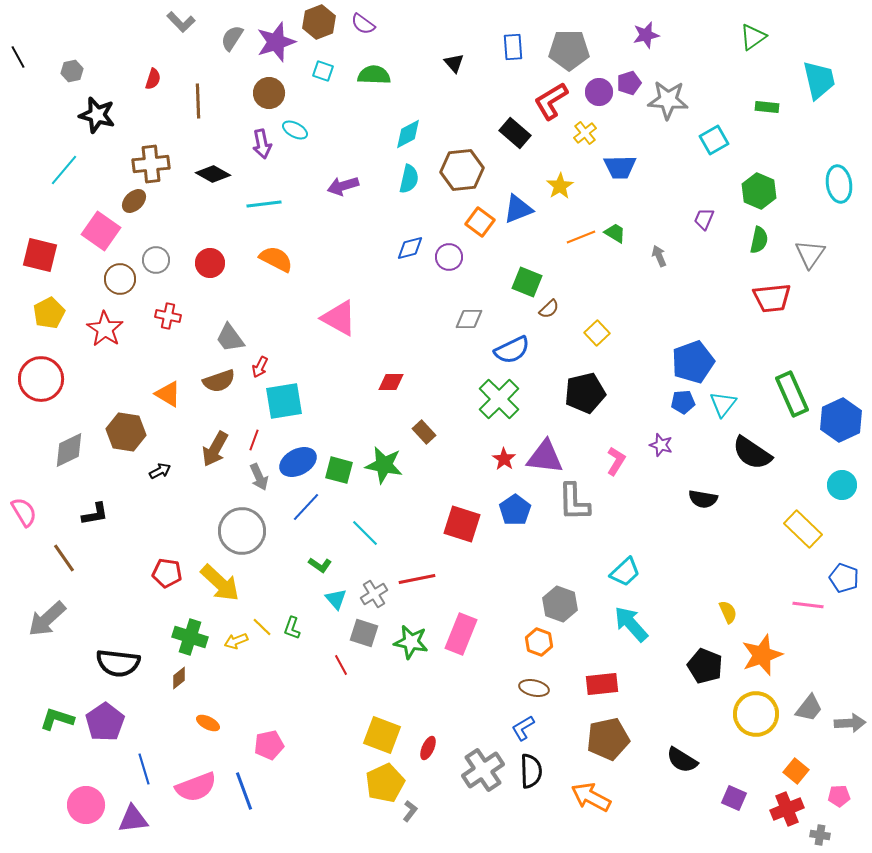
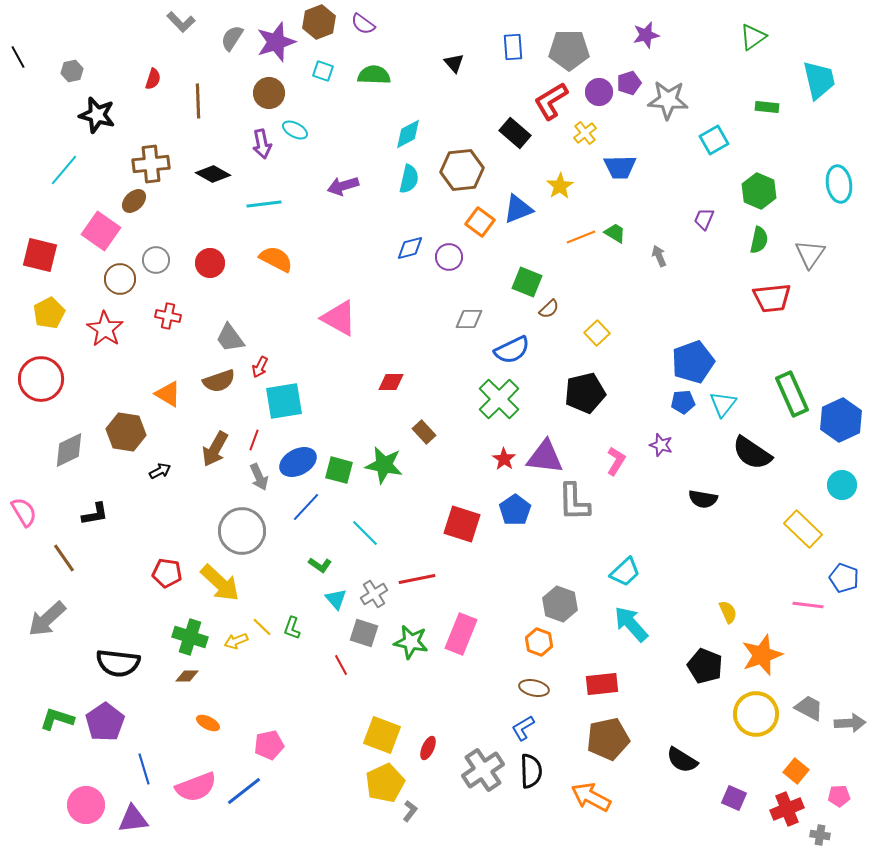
brown diamond at (179, 678): moved 8 px right, 2 px up; rotated 40 degrees clockwise
gray trapezoid at (809, 708): rotated 100 degrees counterclockwise
blue line at (244, 791): rotated 72 degrees clockwise
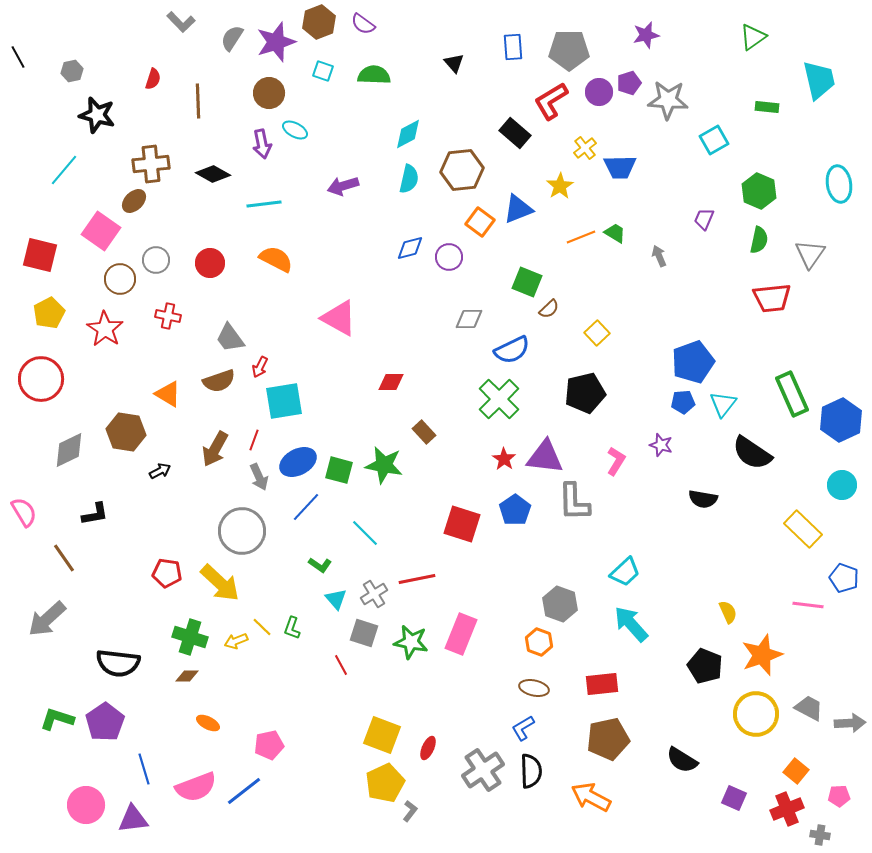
yellow cross at (585, 133): moved 15 px down
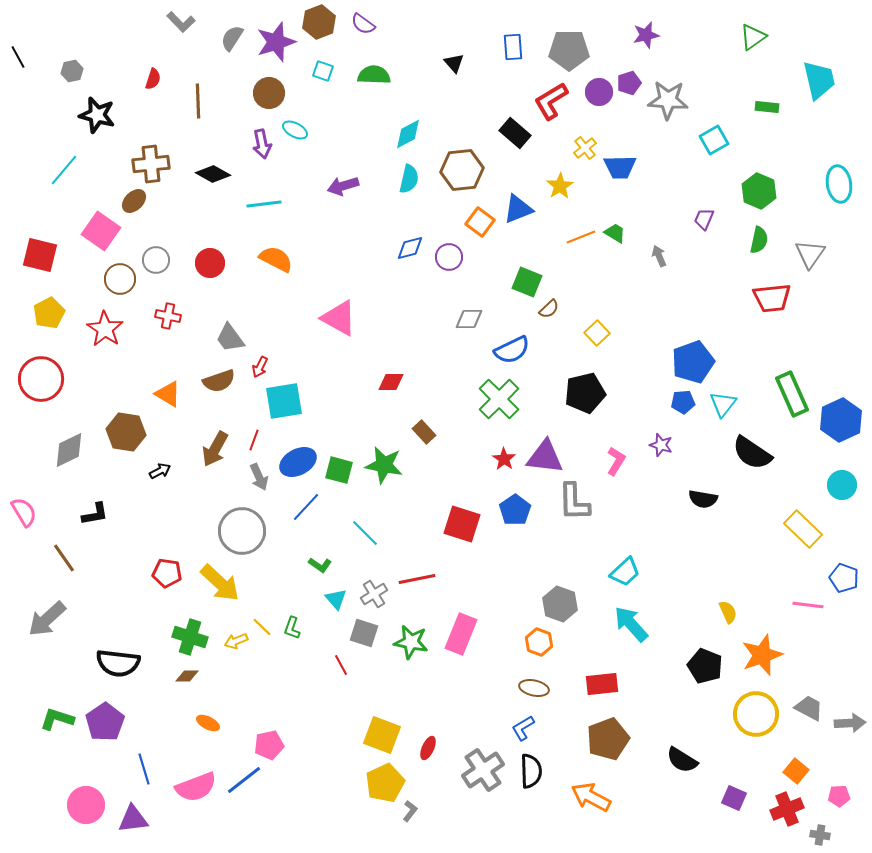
brown pentagon at (608, 739): rotated 9 degrees counterclockwise
blue line at (244, 791): moved 11 px up
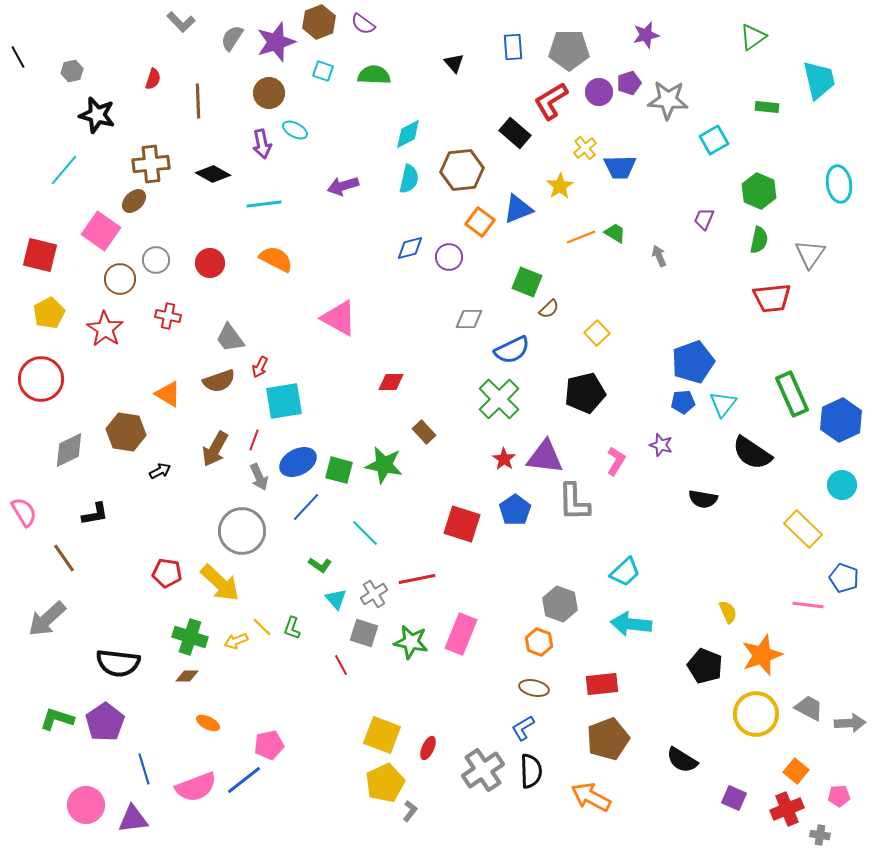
cyan arrow at (631, 624): rotated 42 degrees counterclockwise
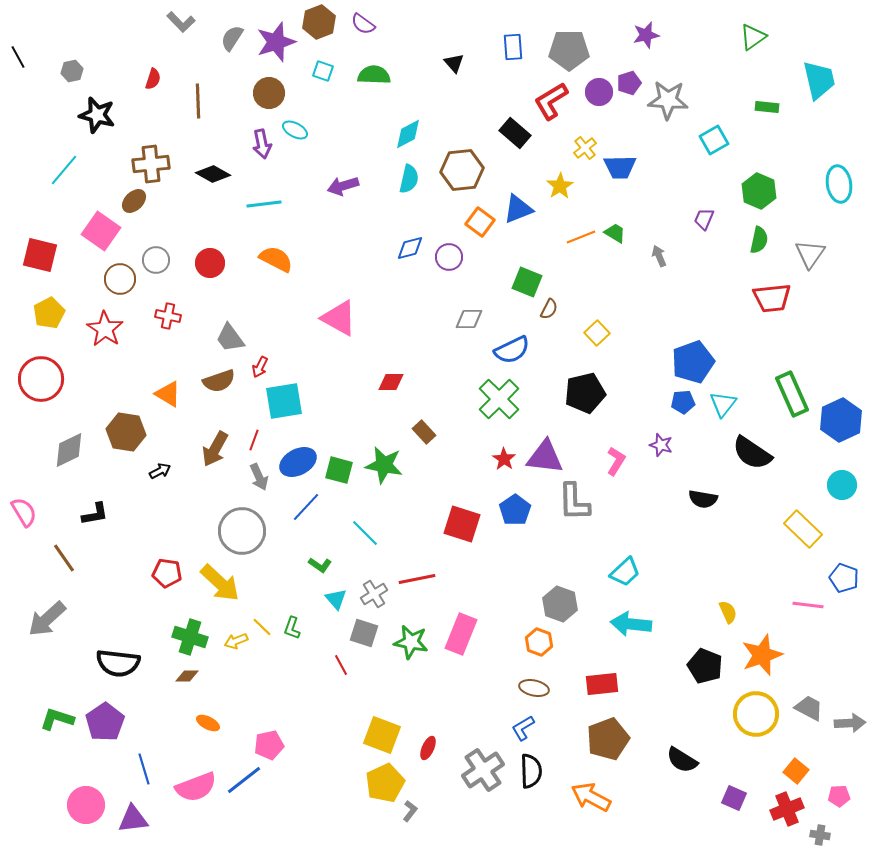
brown semicircle at (549, 309): rotated 20 degrees counterclockwise
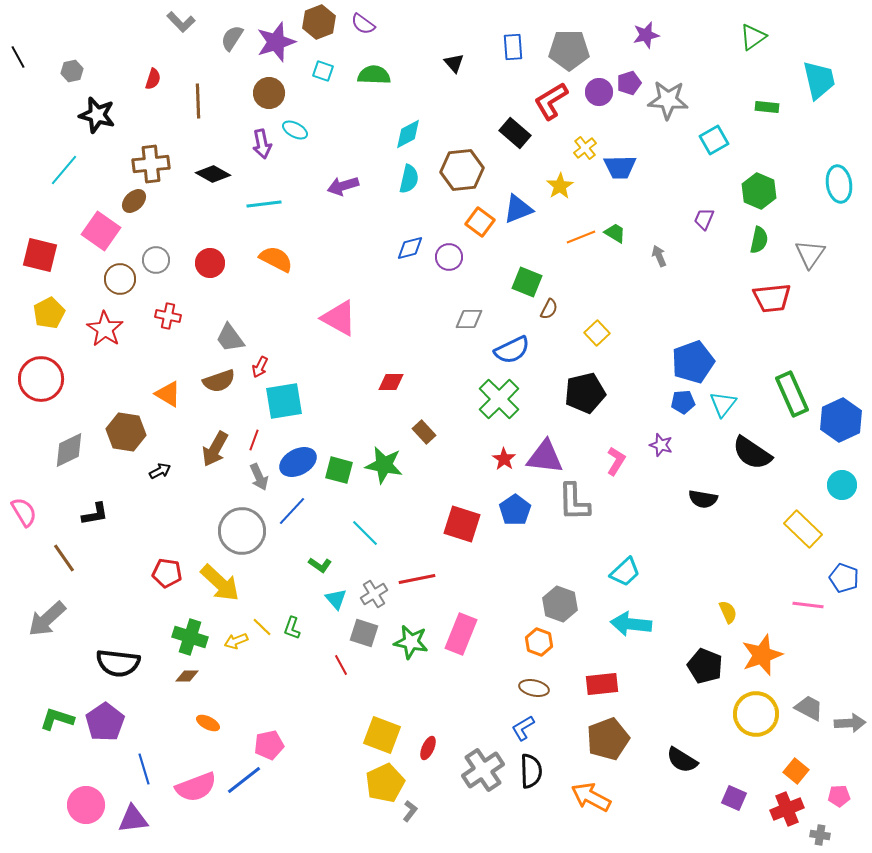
blue line at (306, 507): moved 14 px left, 4 px down
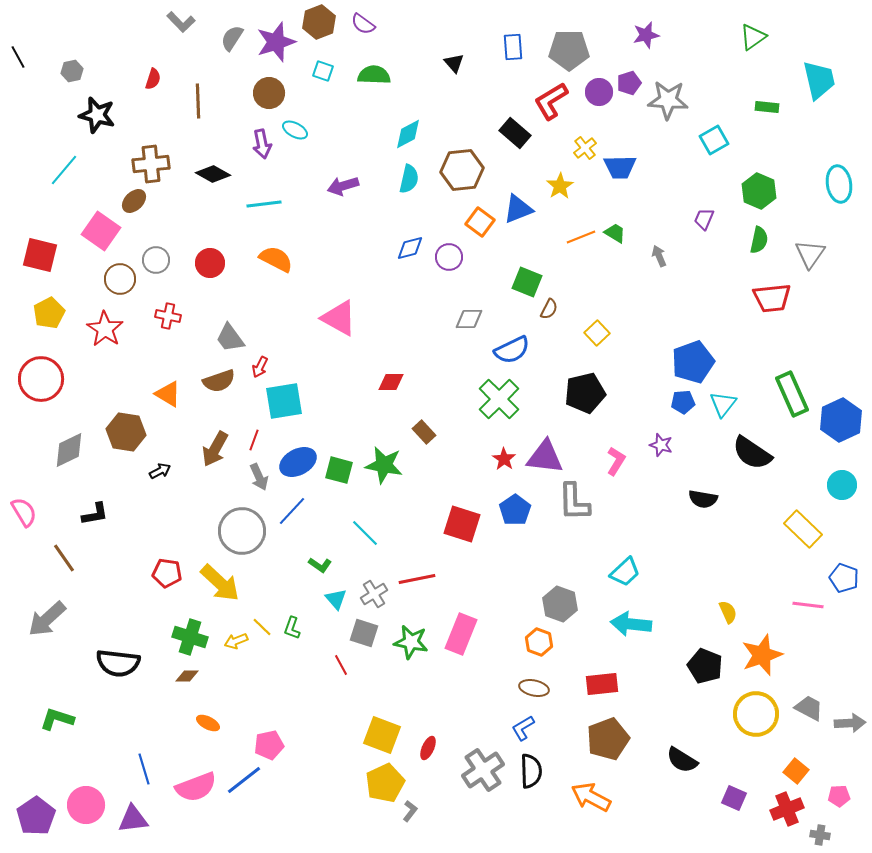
purple pentagon at (105, 722): moved 69 px left, 94 px down
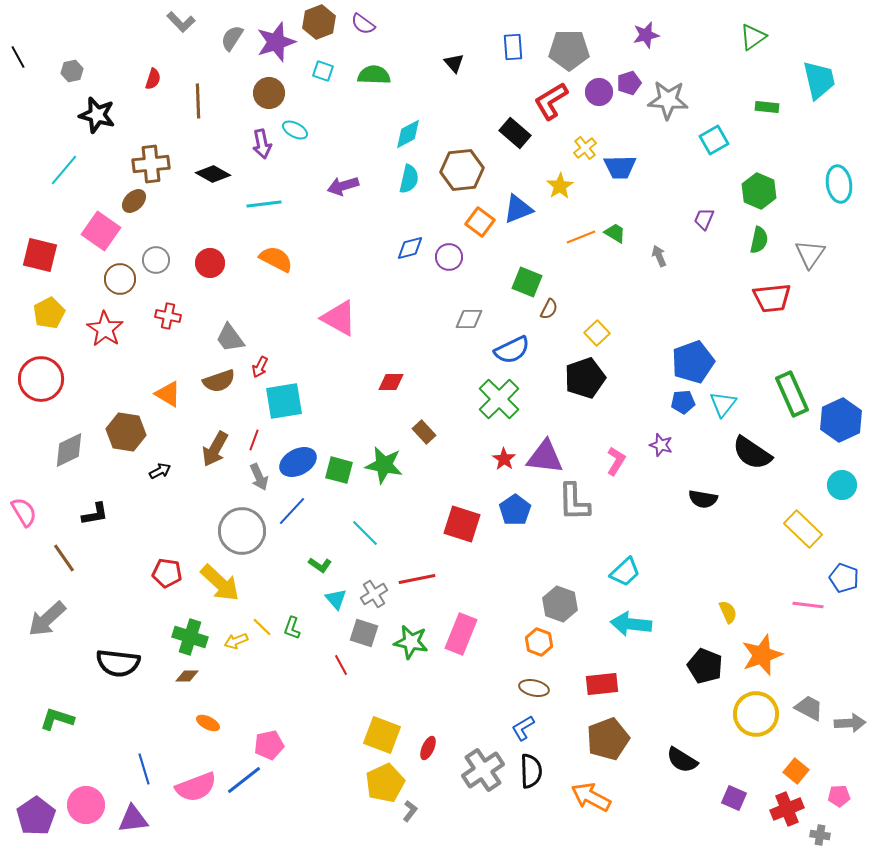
black pentagon at (585, 393): moved 15 px up; rotated 6 degrees counterclockwise
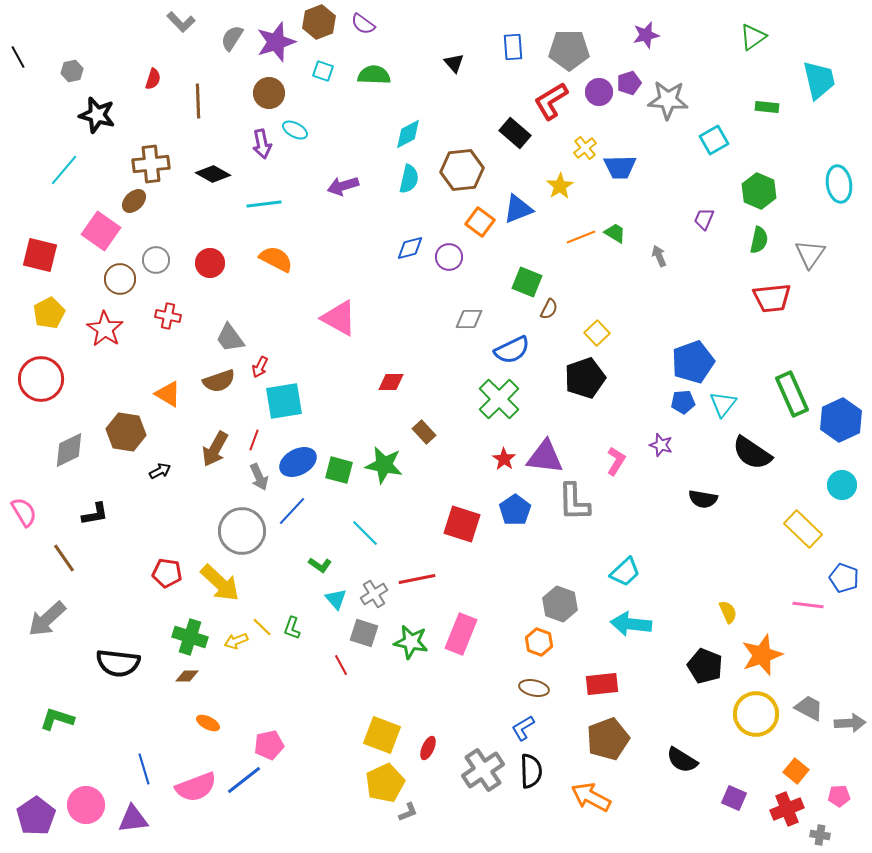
gray L-shape at (410, 811): moved 2 px left, 1 px down; rotated 30 degrees clockwise
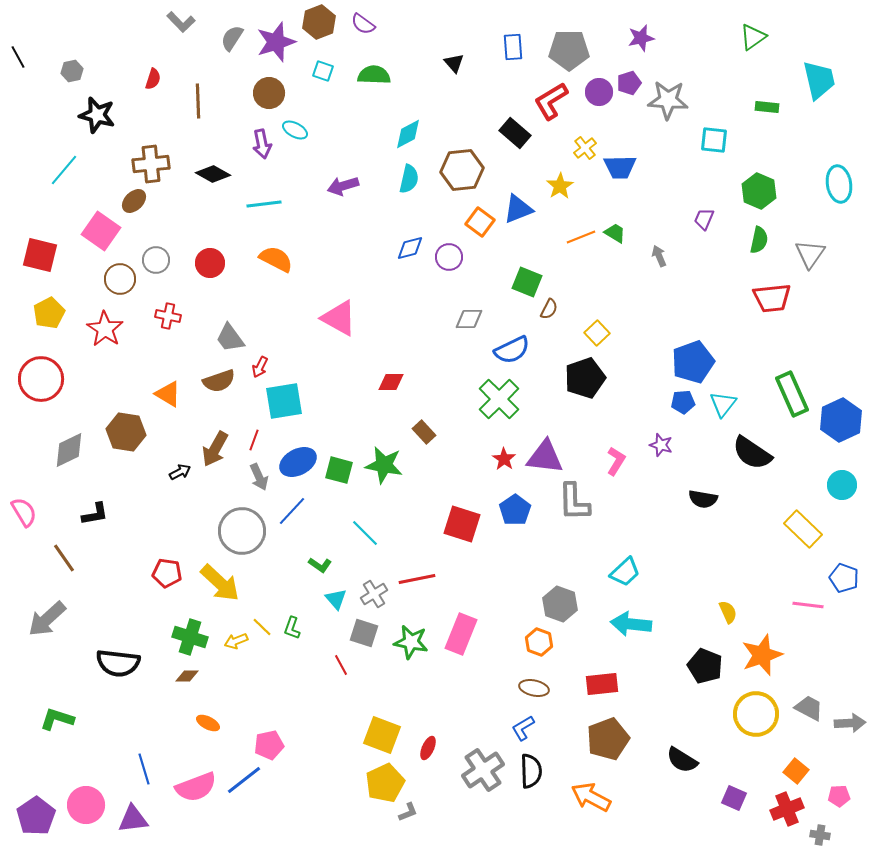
purple star at (646, 35): moved 5 px left, 3 px down
cyan square at (714, 140): rotated 36 degrees clockwise
black arrow at (160, 471): moved 20 px right, 1 px down
